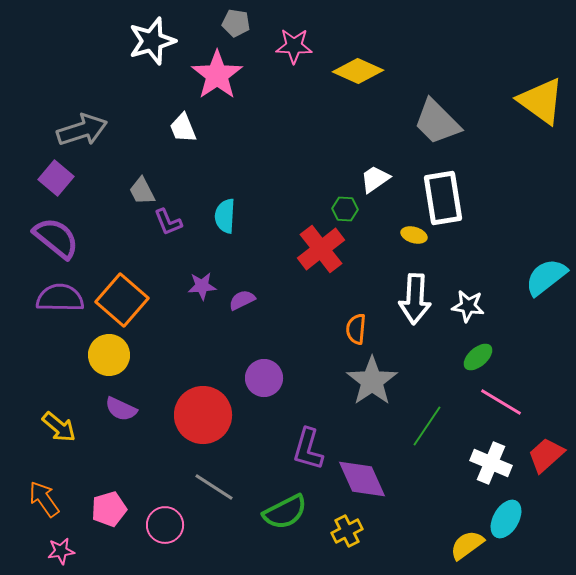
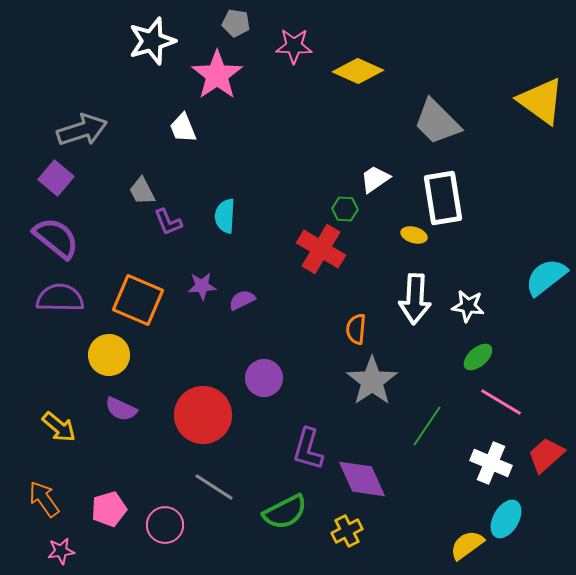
red cross at (321, 249): rotated 21 degrees counterclockwise
orange square at (122, 300): moved 16 px right; rotated 18 degrees counterclockwise
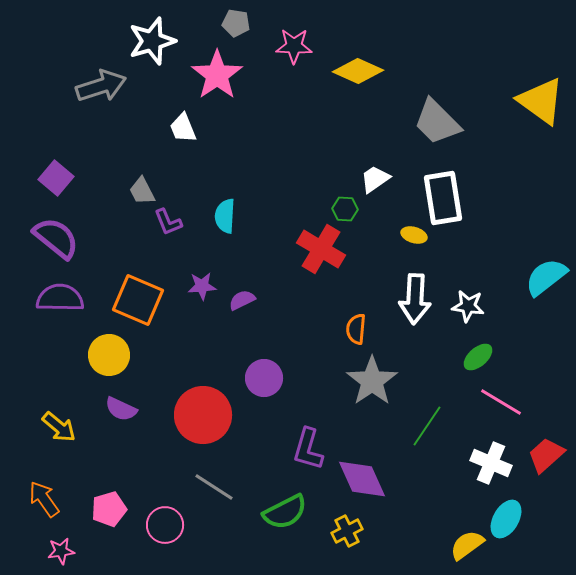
gray arrow at (82, 130): moved 19 px right, 44 px up
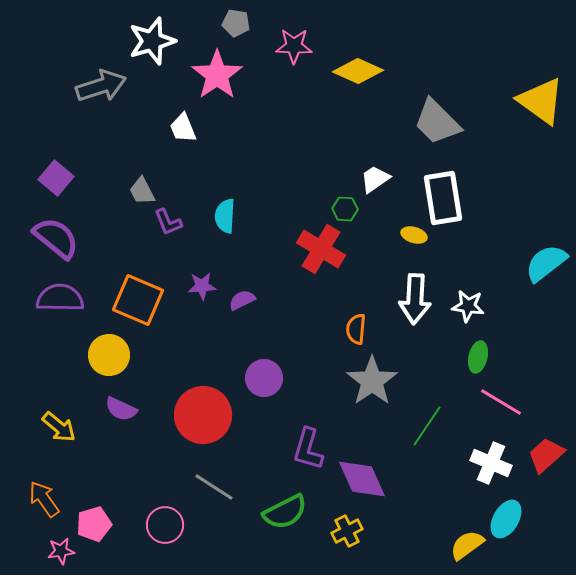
cyan semicircle at (546, 277): moved 14 px up
green ellipse at (478, 357): rotated 36 degrees counterclockwise
pink pentagon at (109, 509): moved 15 px left, 15 px down
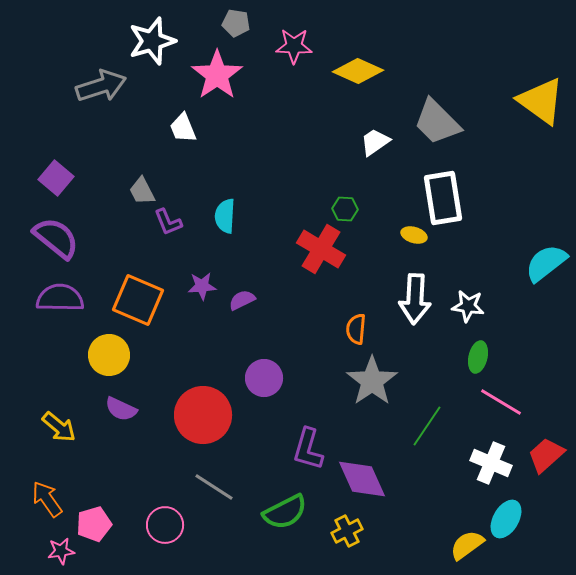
white trapezoid at (375, 179): moved 37 px up
orange arrow at (44, 499): moved 3 px right
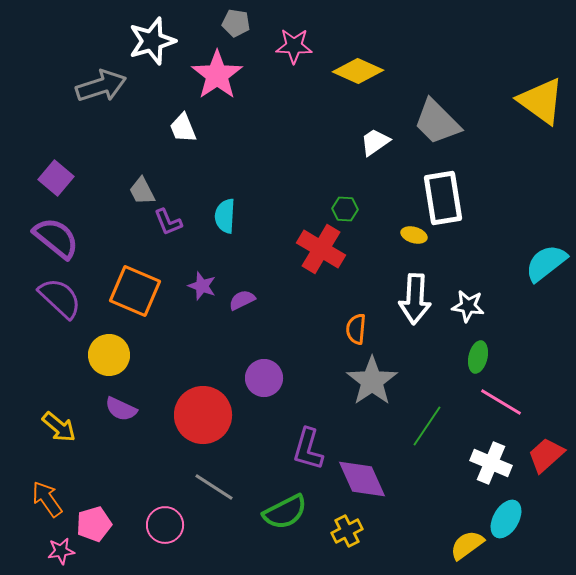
purple star at (202, 286): rotated 24 degrees clockwise
purple semicircle at (60, 298): rotated 42 degrees clockwise
orange square at (138, 300): moved 3 px left, 9 px up
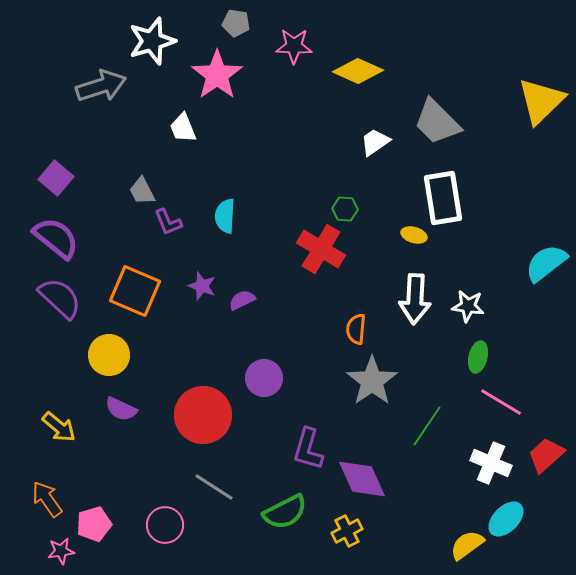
yellow triangle at (541, 101): rotated 40 degrees clockwise
cyan ellipse at (506, 519): rotated 15 degrees clockwise
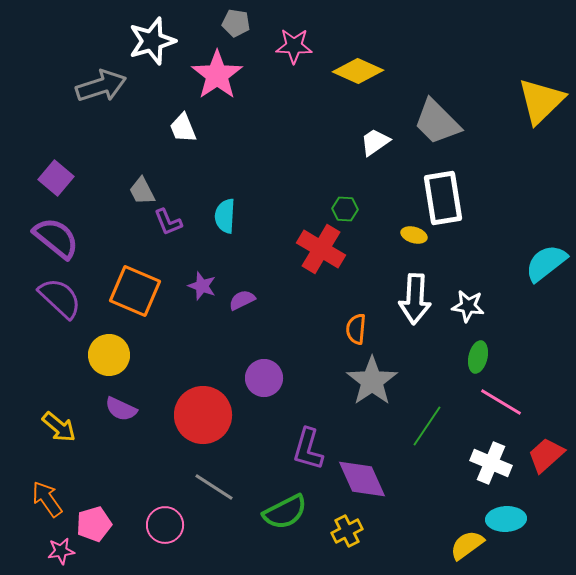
cyan ellipse at (506, 519): rotated 42 degrees clockwise
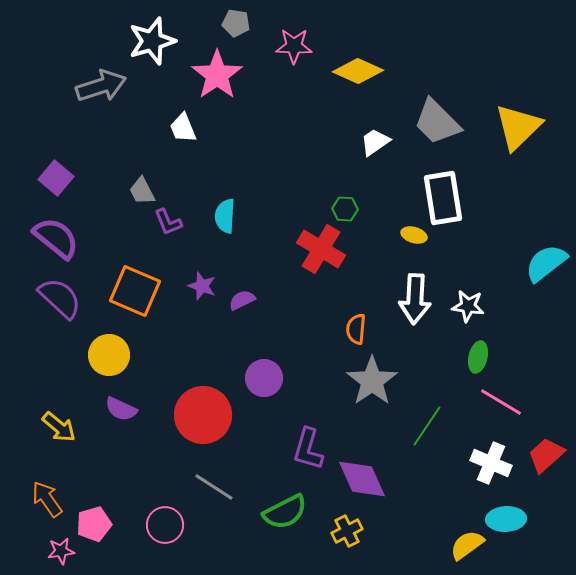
yellow triangle at (541, 101): moved 23 px left, 26 px down
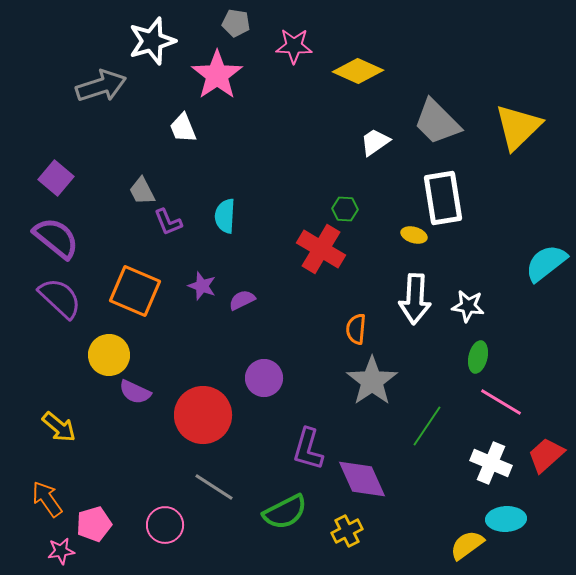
purple semicircle at (121, 409): moved 14 px right, 17 px up
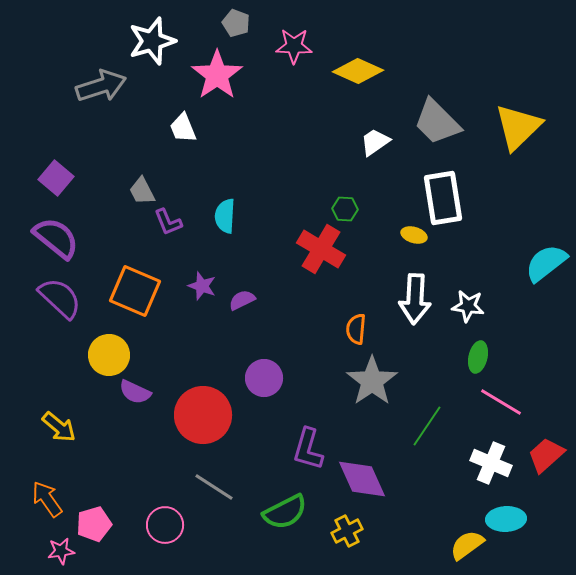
gray pentagon at (236, 23): rotated 12 degrees clockwise
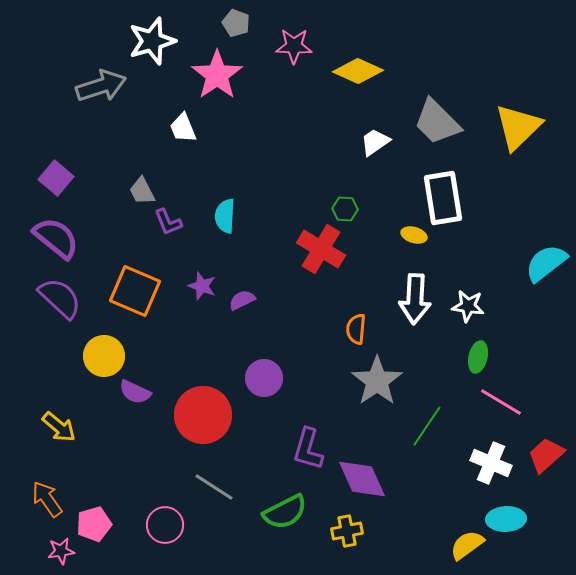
yellow circle at (109, 355): moved 5 px left, 1 px down
gray star at (372, 381): moved 5 px right
yellow cross at (347, 531): rotated 16 degrees clockwise
